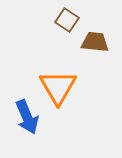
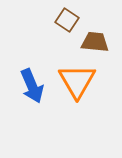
orange triangle: moved 19 px right, 6 px up
blue arrow: moved 5 px right, 31 px up
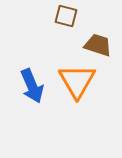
brown square: moved 1 px left, 4 px up; rotated 20 degrees counterclockwise
brown trapezoid: moved 3 px right, 3 px down; rotated 12 degrees clockwise
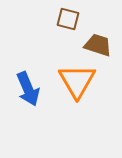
brown square: moved 2 px right, 3 px down
blue arrow: moved 4 px left, 3 px down
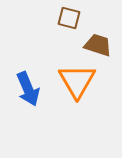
brown square: moved 1 px right, 1 px up
